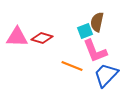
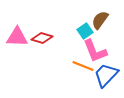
brown semicircle: moved 3 px right, 2 px up; rotated 24 degrees clockwise
cyan square: rotated 14 degrees counterclockwise
orange line: moved 11 px right
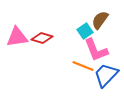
pink triangle: rotated 10 degrees counterclockwise
pink L-shape: moved 1 px right, 1 px up
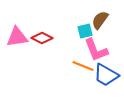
cyan square: rotated 21 degrees clockwise
red diamond: rotated 10 degrees clockwise
blue trapezoid: rotated 104 degrees counterclockwise
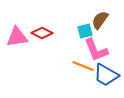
red diamond: moved 5 px up
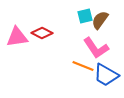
cyan square: moved 15 px up
pink L-shape: moved 2 px up; rotated 12 degrees counterclockwise
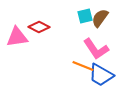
brown semicircle: moved 2 px up
red diamond: moved 3 px left, 6 px up
pink L-shape: moved 1 px down
blue trapezoid: moved 5 px left
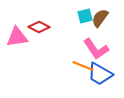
blue trapezoid: moved 1 px left, 1 px up
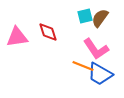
red diamond: moved 9 px right, 5 px down; rotated 45 degrees clockwise
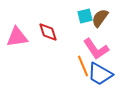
orange line: rotated 45 degrees clockwise
